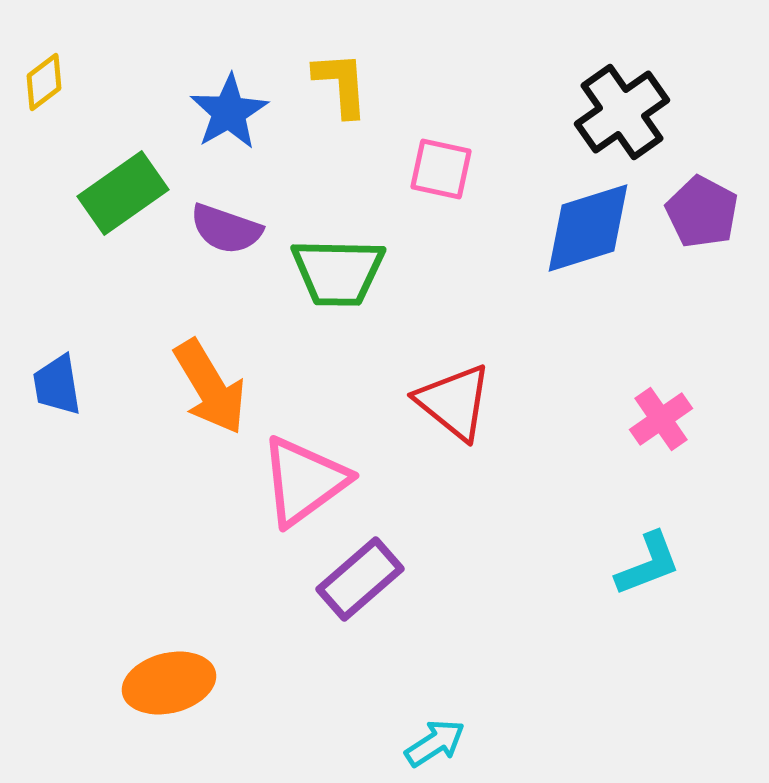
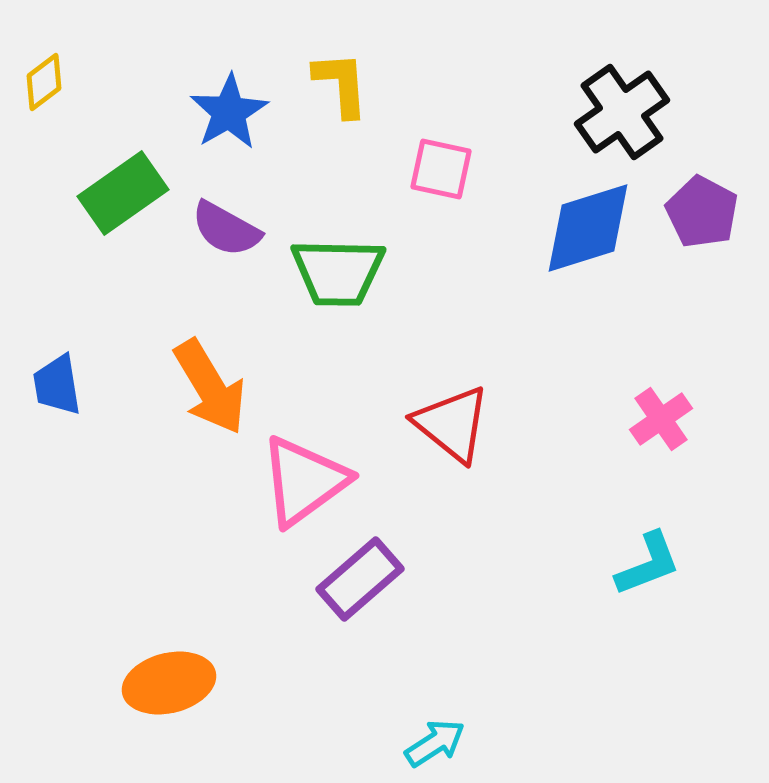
purple semicircle: rotated 10 degrees clockwise
red triangle: moved 2 px left, 22 px down
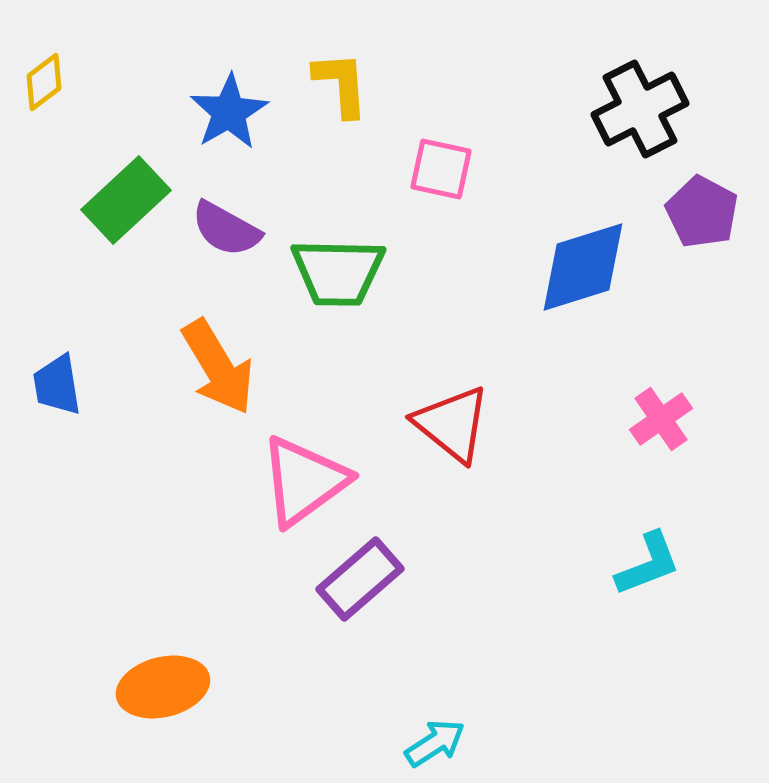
black cross: moved 18 px right, 3 px up; rotated 8 degrees clockwise
green rectangle: moved 3 px right, 7 px down; rotated 8 degrees counterclockwise
blue diamond: moved 5 px left, 39 px down
orange arrow: moved 8 px right, 20 px up
orange ellipse: moved 6 px left, 4 px down
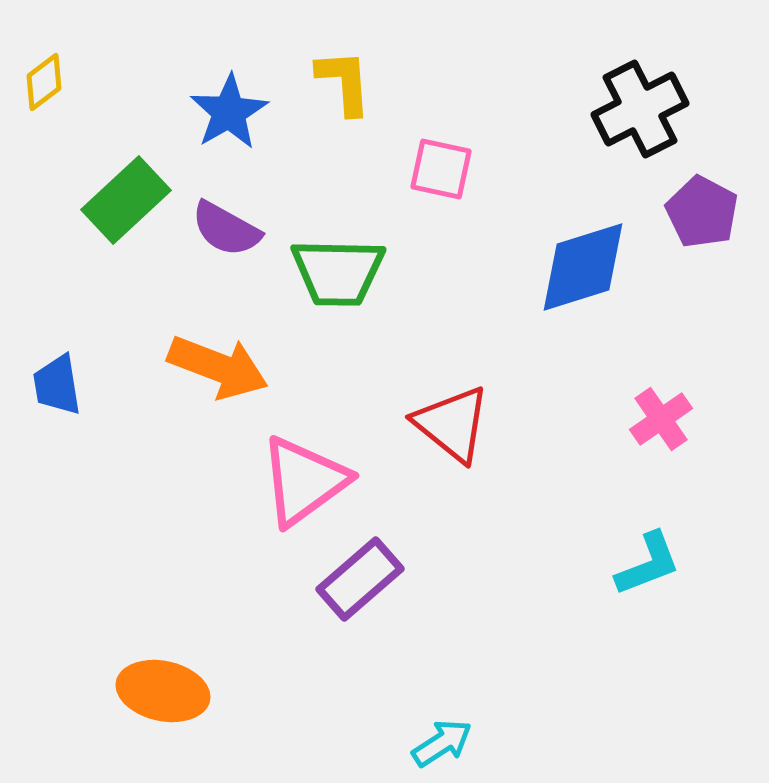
yellow L-shape: moved 3 px right, 2 px up
orange arrow: rotated 38 degrees counterclockwise
orange ellipse: moved 4 px down; rotated 26 degrees clockwise
cyan arrow: moved 7 px right
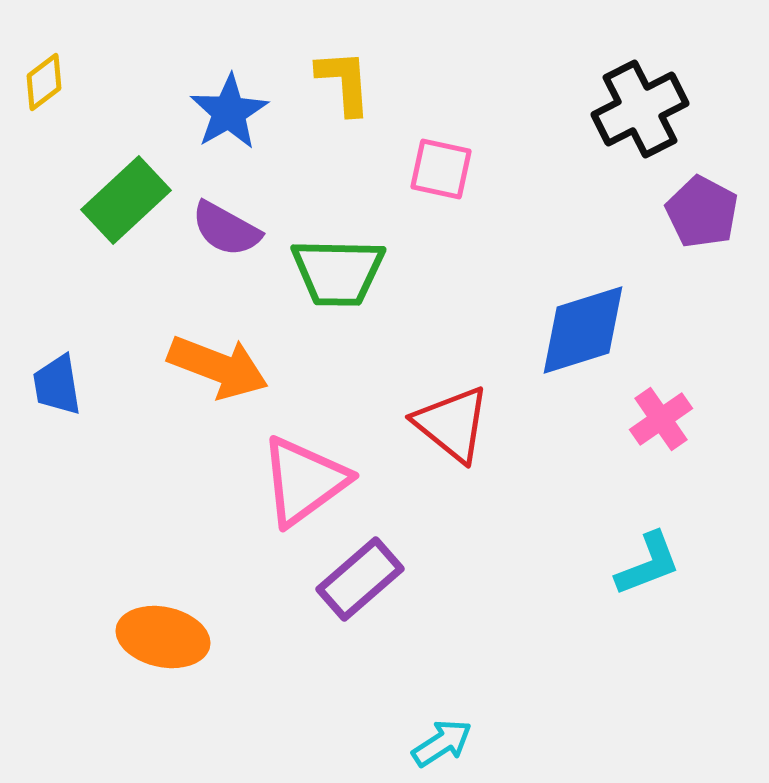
blue diamond: moved 63 px down
orange ellipse: moved 54 px up
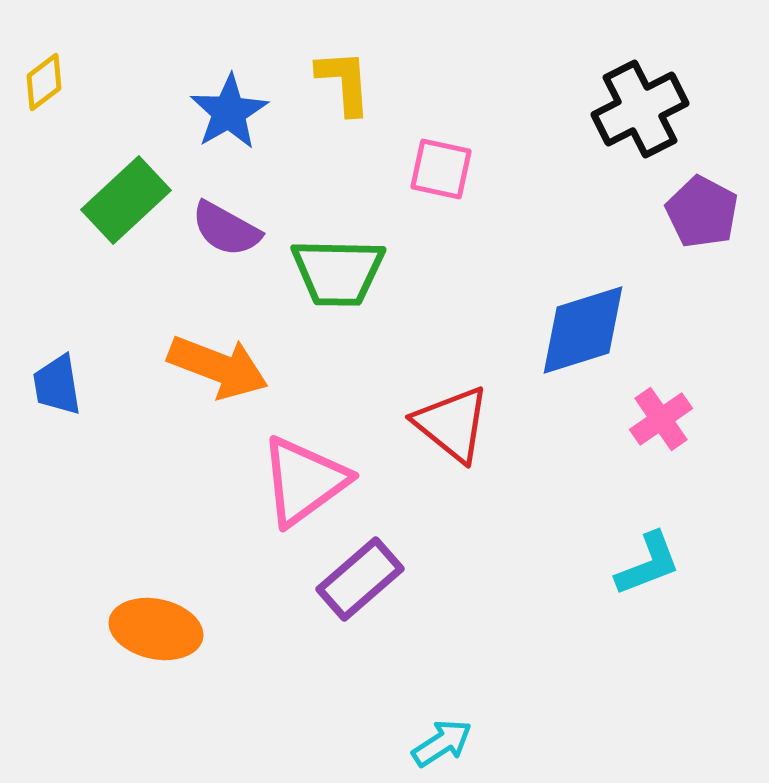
orange ellipse: moved 7 px left, 8 px up
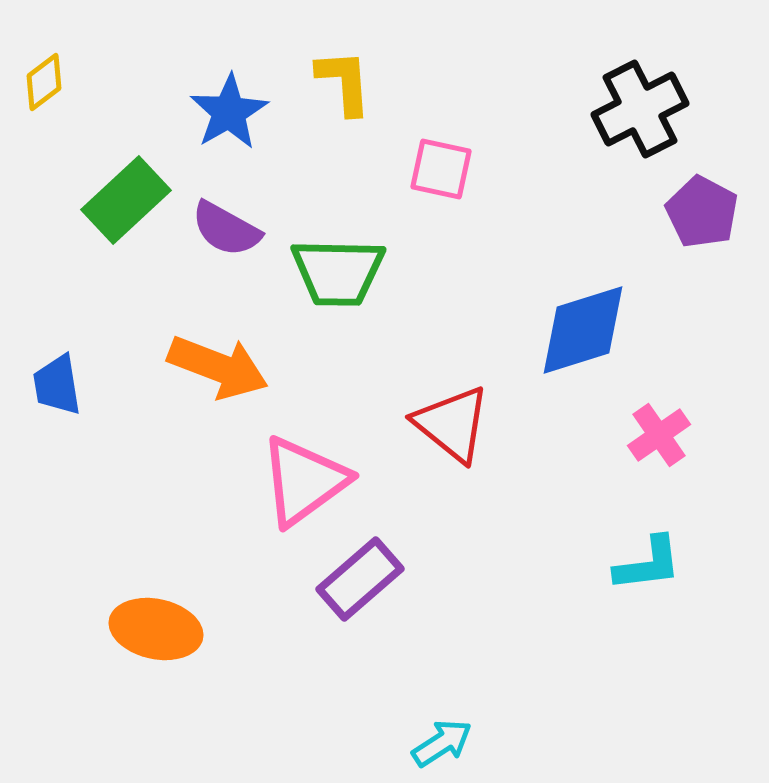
pink cross: moved 2 px left, 16 px down
cyan L-shape: rotated 14 degrees clockwise
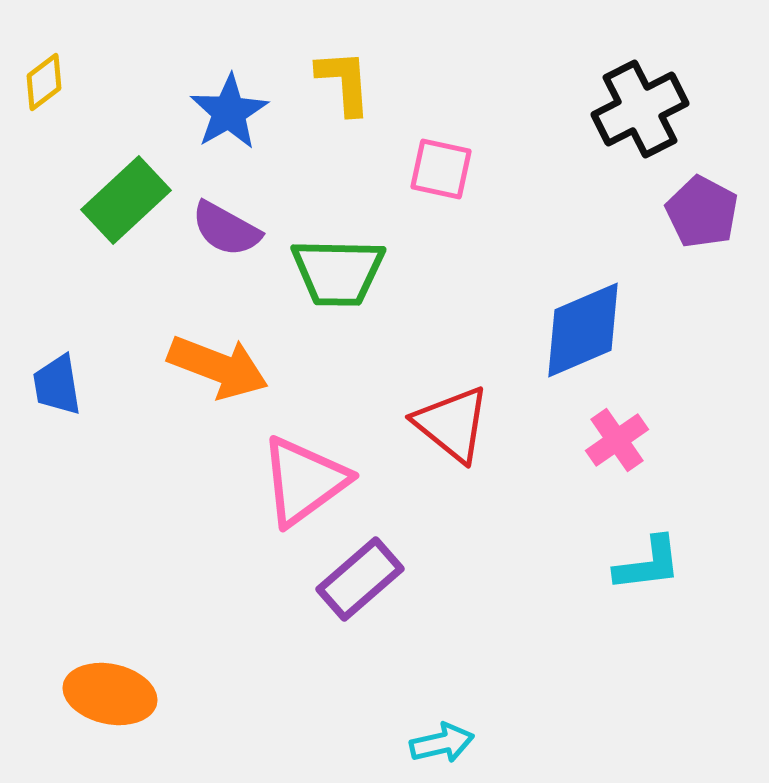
blue diamond: rotated 6 degrees counterclockwise
pink cross: moved 42 px left, 5 px down
orange ellipse: moved 46 px left, 65 px down
cyan arrow: rotated 20 degrees clockwise
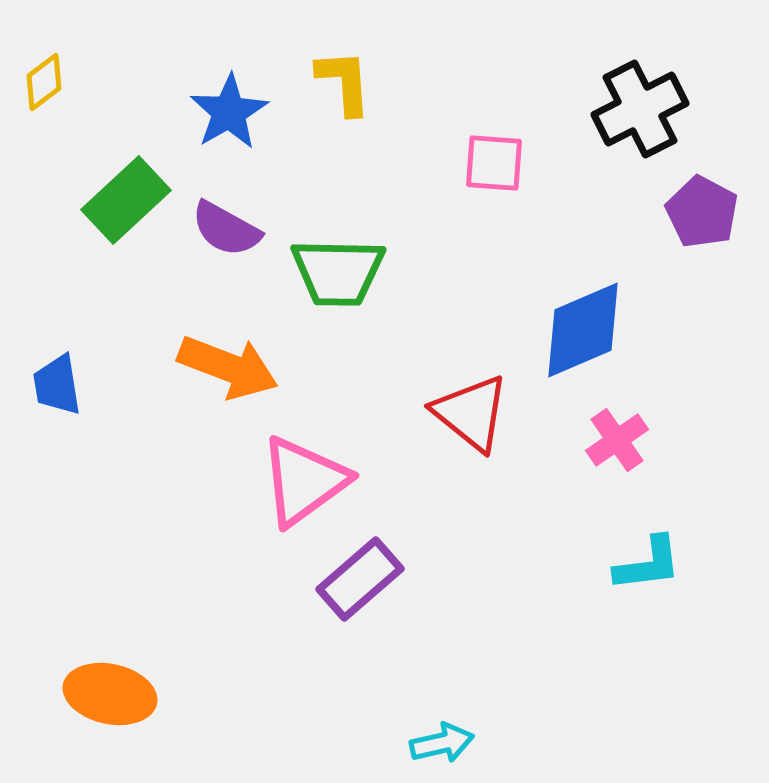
pink square: moved 53 px right, 6 px up; rotated 8 degrees counterclockwise
orange arrow: moved 10 px right
red triangle: moved 19 px right, 11 px up
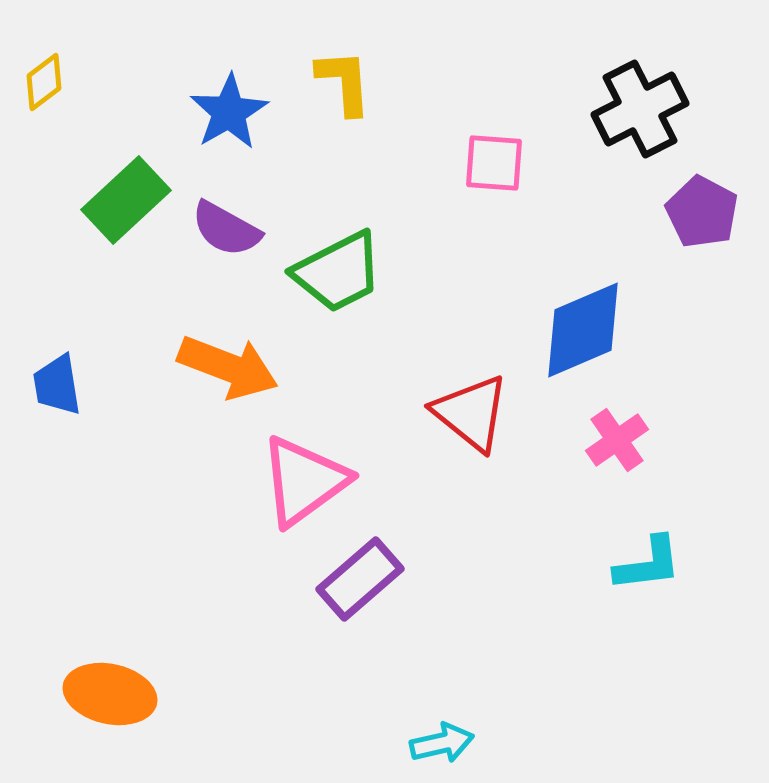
green trapezoid: rotated 28 degrees counterclockwise
